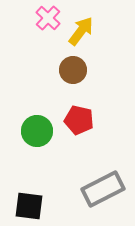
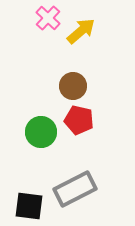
yellow arrow: rotated 12 degrees clockwise
brown circle: moved 16 px down
green circle: moved 4 px right, 1 px down
gray rectangle: moved 28 px left
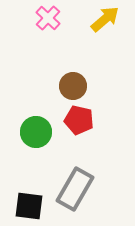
yellow arrow: moved 24 px right, 12 px up
green circle: moved 5 px left
gray rectangle: rotated 33 degrees counterclockwise
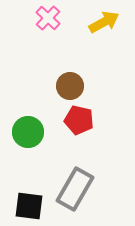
yellow arrow: moved 1 px left, 3 px down; rotated 12 degrees clockwise
brown circle: moved 3 px left
green circle: moved 8 px left
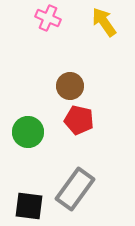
pink cross: rotated 20 degrees counterclockwise
yellow arrow: rotated 96 degrees counterclockwise
gray rectangle: rotated 6 degrees clockwise
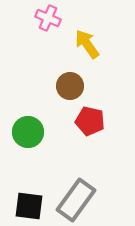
yellow arrow: moved 17 px left, 22 px down
red pentagon: moved 11 px right, 1 px down
gray rectangle: moved 1 px right, 11 px down
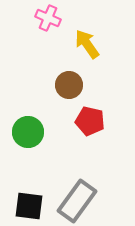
brown circle: moved 1 px left, 1 px up
gray rectangle: moved 1 px right, 1 px down
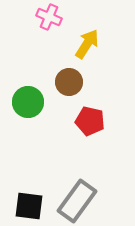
pink cross: moved 1 px right, 1 px up
yellow arrow: rotated 68 degrees clockwise
brown circle: moved 3 px up
green circle: moved 30 px up
